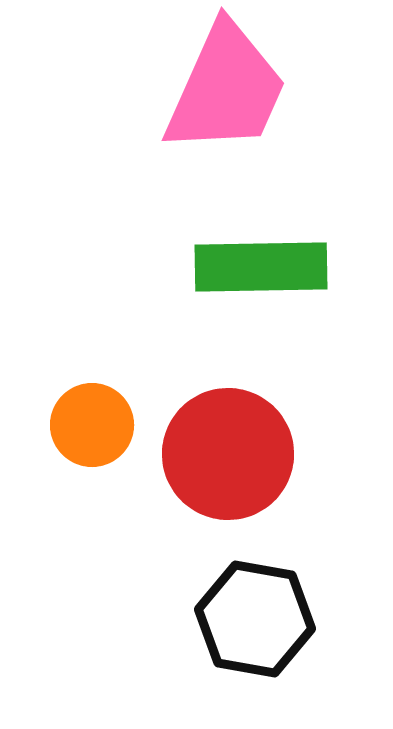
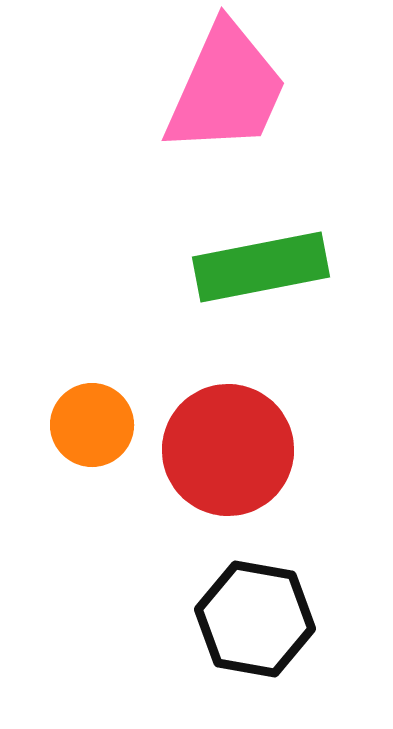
green rectangle: rotated 10 degrees counterclockwise
red circle: moved 4 px up
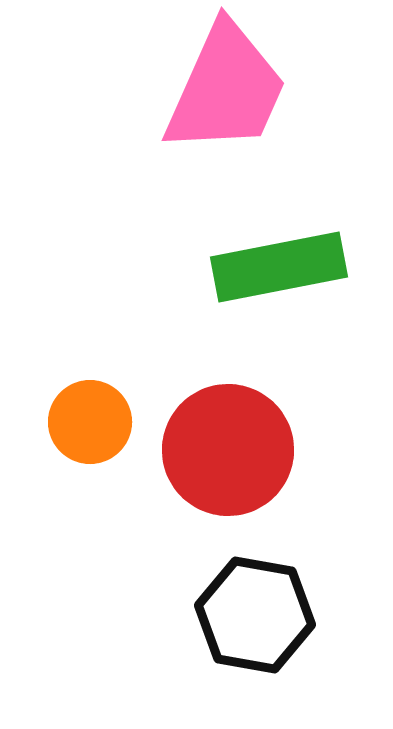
green rectangle: moved 18 px right
orange circle: moved 2 px left, 3 px up
black hexagon: moved 4 px up
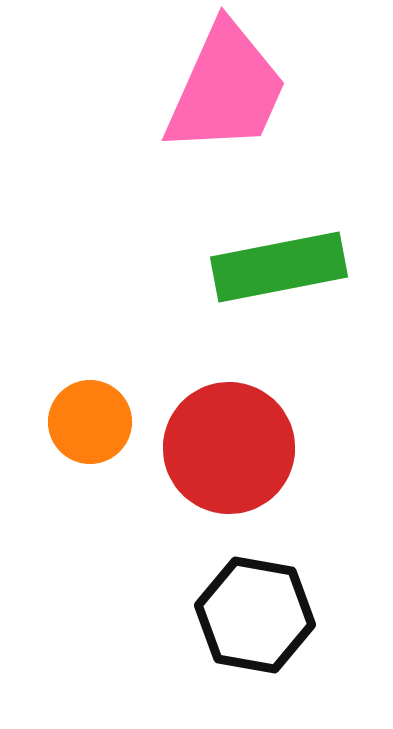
red circle: moved 1 px right, 2 px up
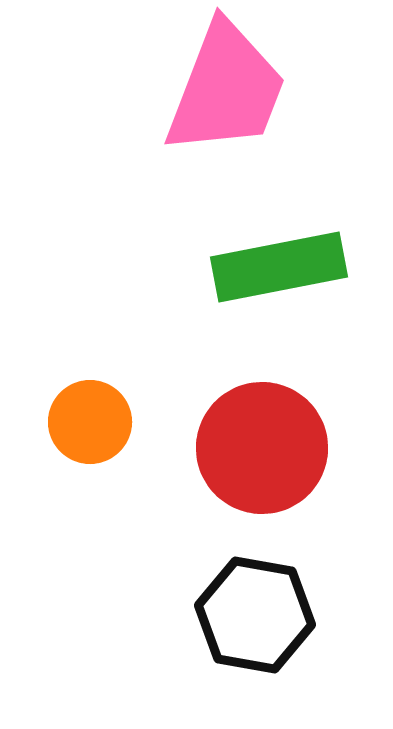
pink trapezoid: rotated 3 degrees counterclockwise
red circle: moved 33 px right
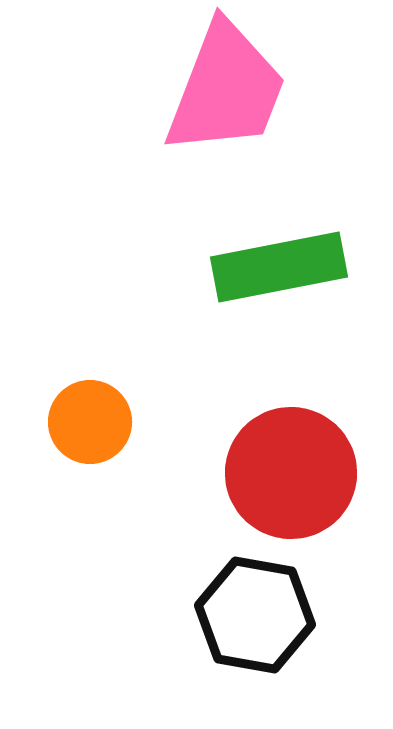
red circle: moved 29 px right, 25 px down
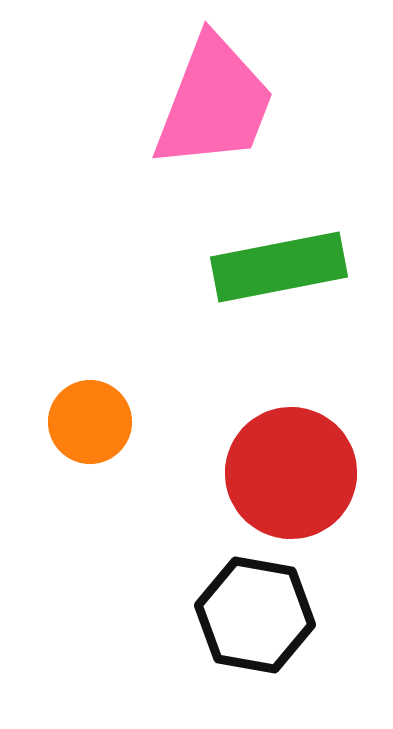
pink trapezoid: moved 12 px left, 14 px down
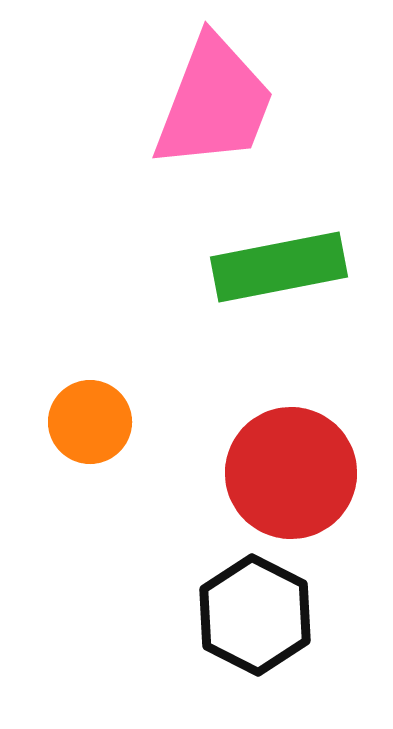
black hexagon: rotated 17 degrees clockwise
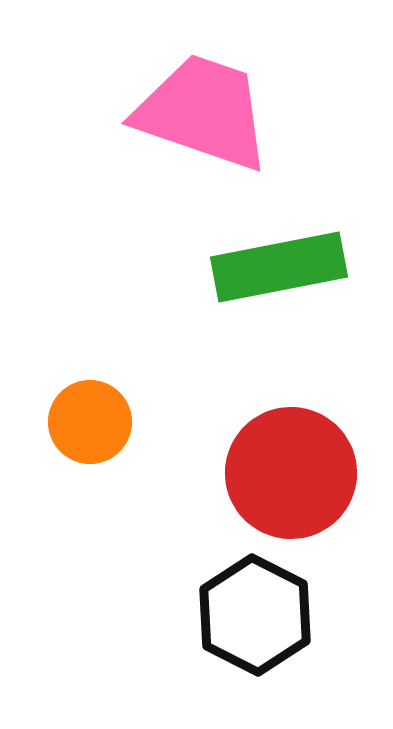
pink trapezoid: moved 11 px left, 9 px down; rotated 92 degrees counterclockwise
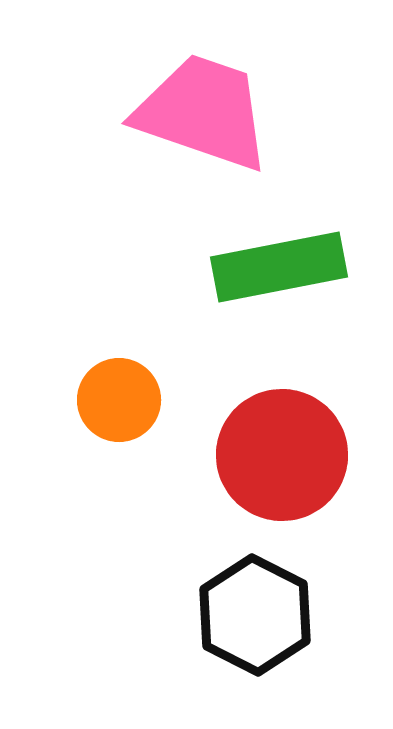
orange circle: moved 29 px right, 22 px up
red circle: moved 9 px left, 18 px up
